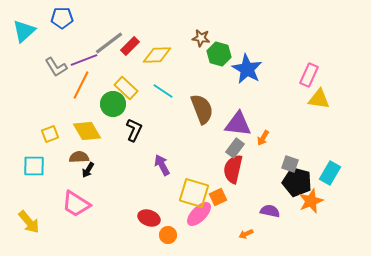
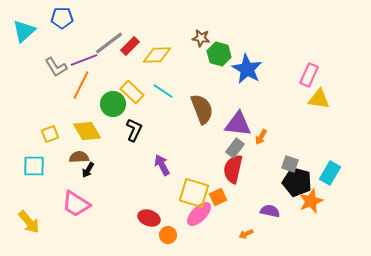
yellow rectangle at (126, 88): moved 6 px right, 4 px down
orange arrow at (263, 138): moved 2 px left, 1 px up
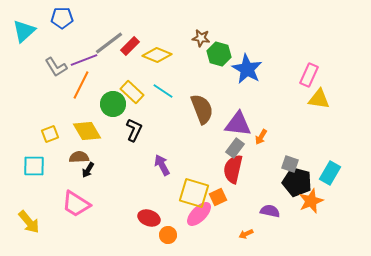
yellow diamond at (157, 55): rotated 24 degrees clockwise
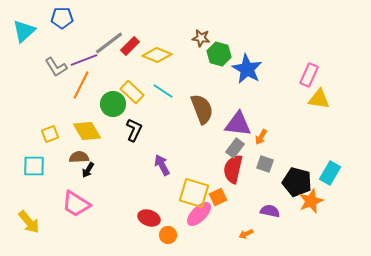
gray square at (290, 164): moved 25 px left
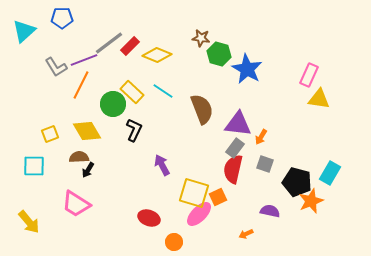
orange circle at (168, 235): moved 6 px right, 7 px down
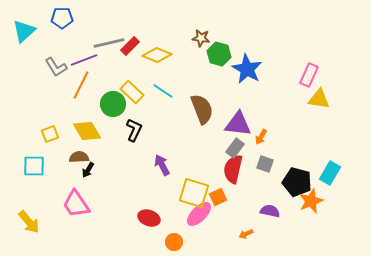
gray line at (109, 43): rotated 24 degrees clockwise
pink trapezoid at (76, 204): rotated 24 degrees clockwise
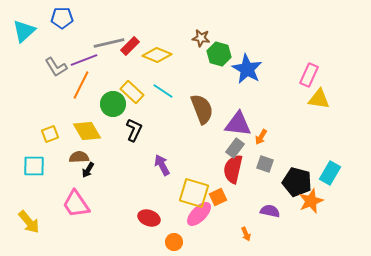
orange arrow at (246, 234): rotated 88 degrees counterclockwise
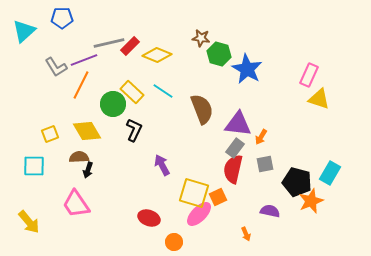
yellow triangle at (319, 99): rotated 10 degrees clockwise
gray square at (265, 164): rotated 30 degrees counterclockwise
black arrow at (88, 170): rotated 14 degrees counterclockwise
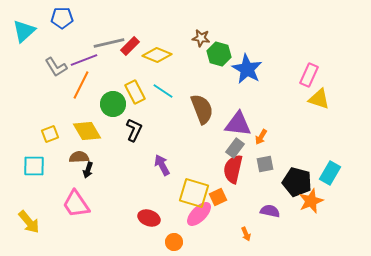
yellow rectangle at (132, 92): moved 3 px right; rotated 20 degrees clockwise
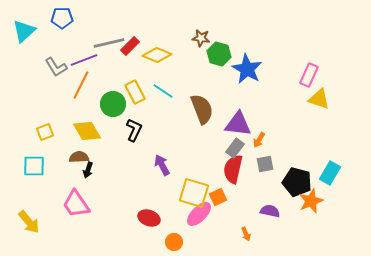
yellow square at (50, 134): moved 5 px left, 2 px up
orange arrow at (261, 137): moved 2 px left, 3 px down
